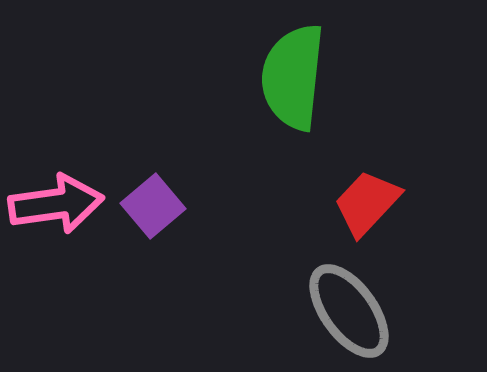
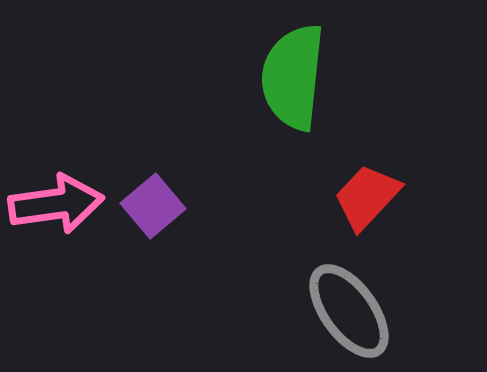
red trapezoid: moved 6 px up
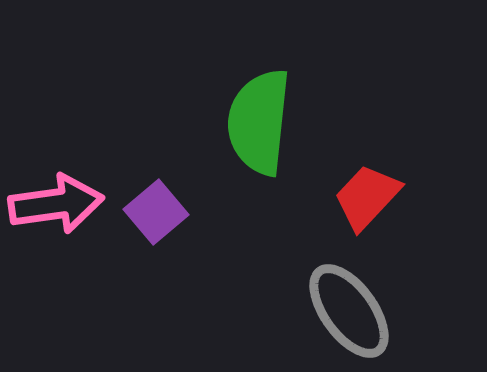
green semicircle: moved 34 px left, 45 px down
purple square: moved 3 px right, 6 px down
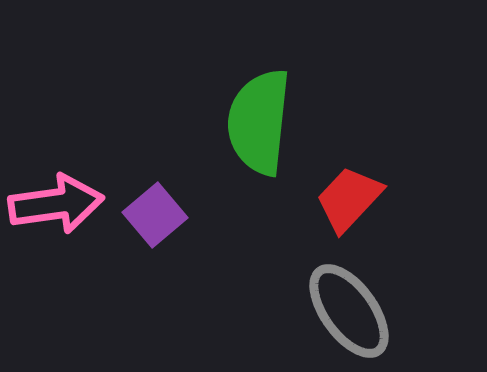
red trapezoid: moved 18 px left, 2 px down
purple square: moved 1 px left, 3 px down
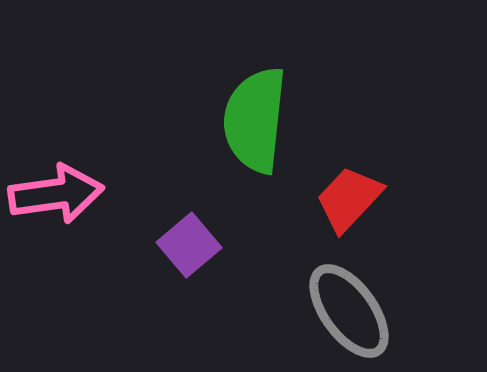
green semicircle: moved 4 px left, 2 px up
pink arrow: moved 10 px up
purple square: moved 34 px right, 30 px down
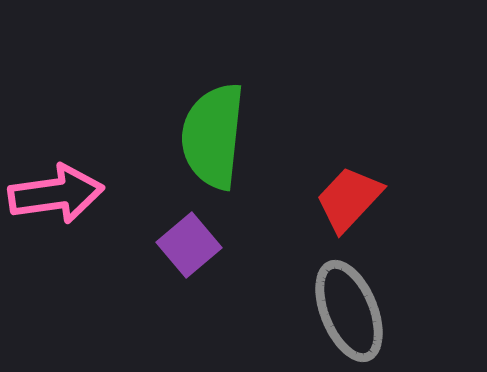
green semicircle: moved 42 px left, 16 px down
gray ellipse: rotated 14 degrees clockwise
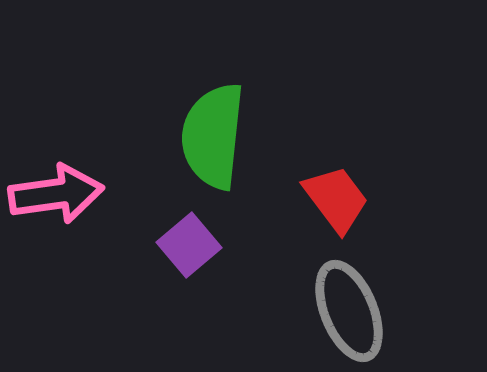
red trapezoid: moved 13 px left; rotated 100 degrees clockwise
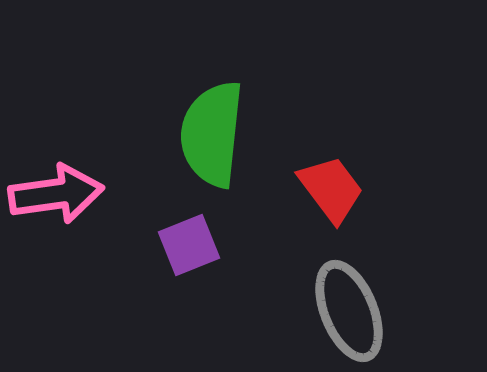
green semicircle: moved 1 px left, 2 px up
red trapezoid: moved 5 px left, 10 px up
purple square: rotated 18 degrees clockwise
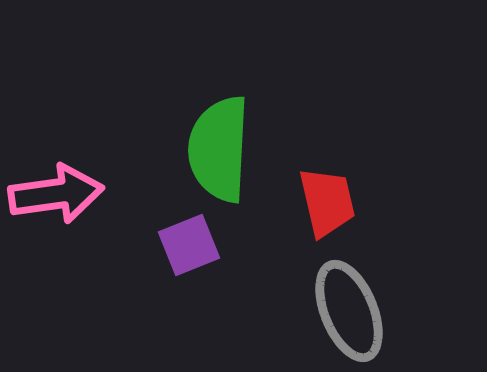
green semicircle: moved 7 px right, 15 px down; rotated 3 degrees counterclockwise
red trapezoid: moved 4 px left, 13 px down; rotated 24 degrees clockwise
